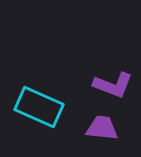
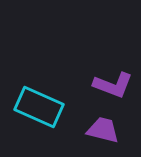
purple trapezoid: moved 1 px right, 2 px down; rotated 8 degrees clockwise
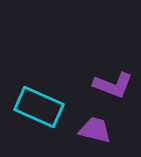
purple trapezoid: moved 8 px left
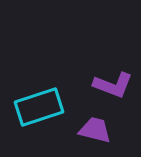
cyan rectangle: rotated 42 degrees counterclockwise
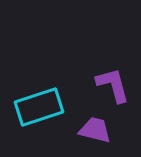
purple L-shape: rotated 126 degrees counterclockwise
